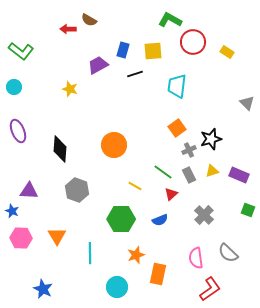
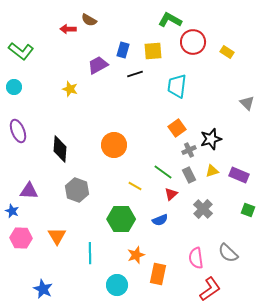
gray cross at (204, 215): moved 1 px left, 6 px up
cyan circle at (117, 287): moved 2 px up
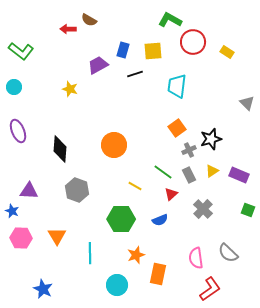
yellow triangle at (212, 171): rotated 16 degrees counterclockwise
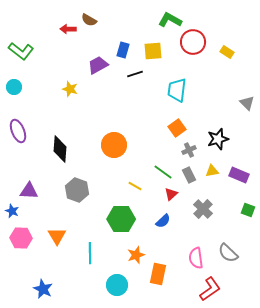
cyan trapezoid at (177, 86): moved 4 px down
black star at (211, 139): moved 7 px right
yellow triangle at (212, 171): rotated 24 degrees clockwise
blue semicircle at (160, 220): moved 3 px right, 1 px down; rotated 21 degrees counterclockwise
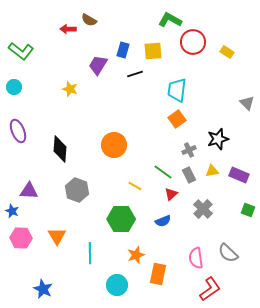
purple trapezoid at (98, 65): rotated 30 degrees counterclockwise
orange square at (177, 128): moved 9 px up
blue semicircle at (163, 221): rotated 21 degrees clockwise
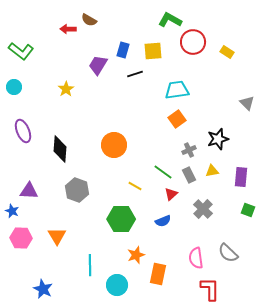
yellow star at (70, 89): moved 4 px left; rotated 21 degrees clockwise
cyan trapezoid at (177, 90): rotated 75 degrees clockwise
purple ellipse at (18, 131): moved 5 px right
purple rectangle at (239, 175): moved 2 px right, 2 px down; rotated 72 degrees clockwise
cyan line at (90, 253): moved 12 px down
red L-shape at (210, 289): rotated 55 degrees counterclockwise
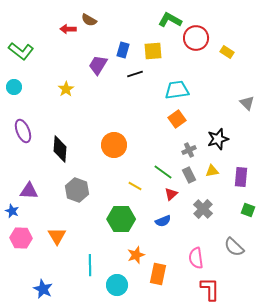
red circle at (193, 42): moved 3 px right, 4 px up
gray semicircle at (228, 253): moved 6 px right, 6 px up
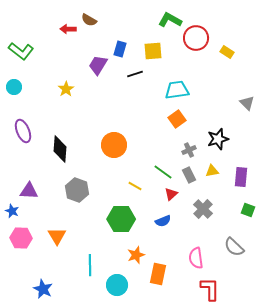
blue rectangle at (123, 50): moved 3 px left, 1 px up
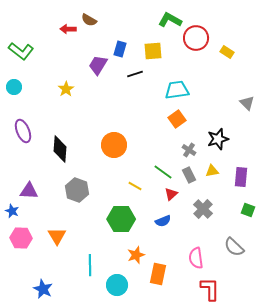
gray cross at (189, 150): rotated 32 degrees counterclockwise
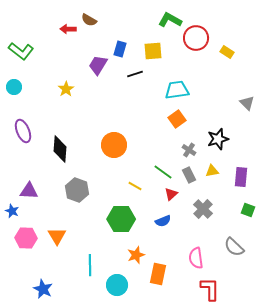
pink hexagon at (21, 238): moved 5 px right
